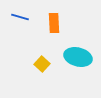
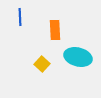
blue line: rotated 72 degrees clockwise
orange rectangle: moved 1 px right, 7 px down
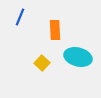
blue line: rotated 24 degrees clockwise
yellow square: moved 1 px up
